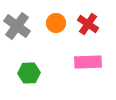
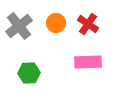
gray cross: moved 2 px right; rotated 16 degrees clockwise
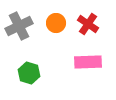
gray cross: rotated 12 degrees clockwise
green hexagon: rotated 20 degrees clockwise
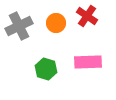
red cross: moved 1 px left, 8 px up
green hexagon: moved 17 px right, 4 px up
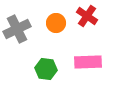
gray cross: moved 2 px left, 3 px down
green hexagon: rotated 10 degrees counterclockwise
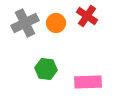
gray cross: moved 8 px right, 6 px up
pink rectangle: moved 20 px down
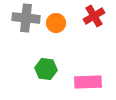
red cross: moved 7 px right; rotated 25 degrees clockwise
gray cross: moved 1 px right, 5 px up; rotated 32 degrees clockwise
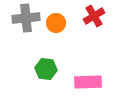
gray cross: rotated 12 degrees counterclockwise
